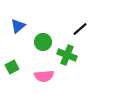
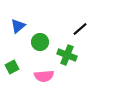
green circle: moved 3 px left
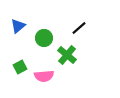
black line: moved 1 px left, 1 px up
green circle: moved 4 px right, 4 px up
green cross: rotated 18 degrees clockwise
green square: moved 8 px right
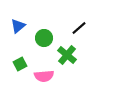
green square: moved 3 px up
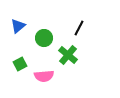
black line: rotated 21 degrees counterclockwise
green cross: moved 1 px right
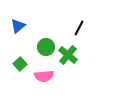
green circle: moved 2 px right, 9 px down
green square: rotated 16 degrees counterclockwise
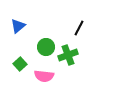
green cross: rotated 30 degrees clockwise
pink semicircle: rotated 12 degrees clockwise
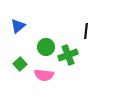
black line: moved 7 px right, 3 px down; rotated 21 degrees counterclockwise
pink semicircle: moved 1 px up
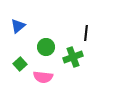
black line: moved 2 px down
green cross: moved 5 px right, 2 px down
pink semicircle: moved 1 px left, 2 px down
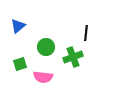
green square: rotated 24 degrees clockwise
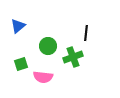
green circle: moved 2 px right, 1 px up
green square: moved 1 px right
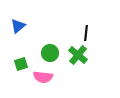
green circle: moved 2 px right, 7 px down
green cross: moved 5 px right, 2 px up; rotated 30 degrees counterclockwise
